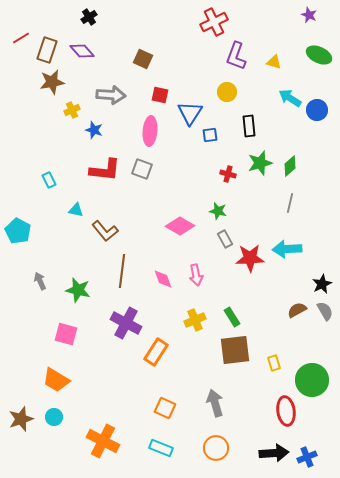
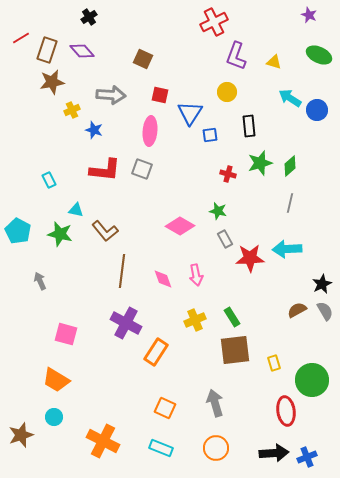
green star at (78, 290): moved 18 px left, 56 px up
brown star at (21, 419): moved 16 px down
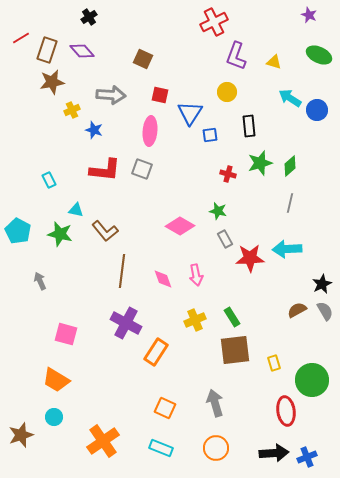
orange cross at (103, 441): rotated 28 degrees clockwise
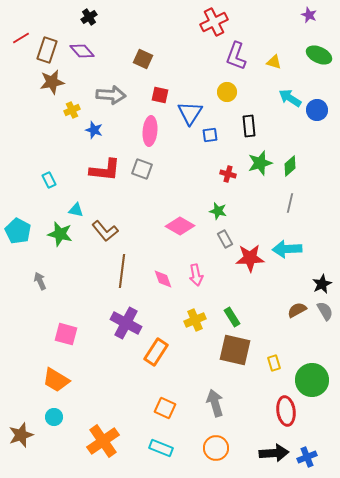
brown square at (235, 350): rotated 20 degrees clockwise
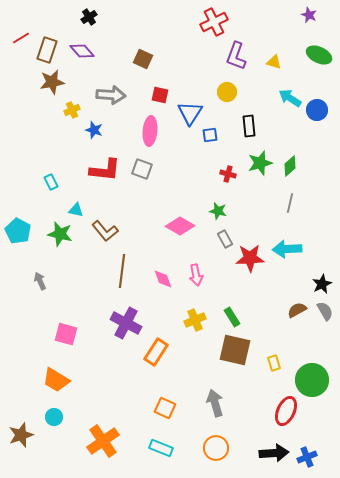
cyan rectangle at (49, 180): moved 2 px right, 2 px down
red ellipse at (286, 411): rotated 32 degrees clockwise
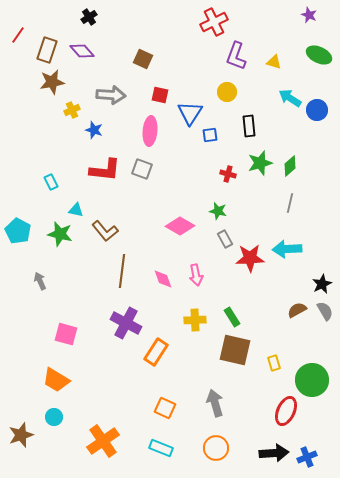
red line at (21, 38): moved 3 px left, 3 px up; rotated 24 degrees counterclockwise
yellow cross at (195, 320): rotated 20 degrees clockwise
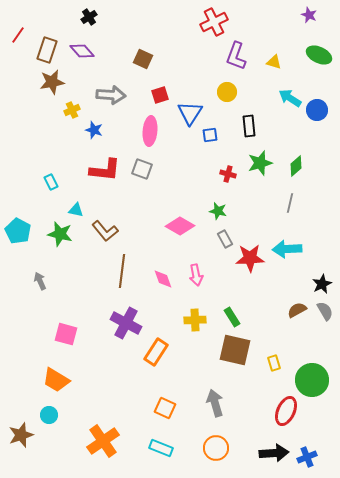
red square at (160, 95): rotated 30 degrees counterclockwise
green diamond at (290, 166): moved 6 px right
cyan circle at (54, 417): moved 5 px left, 2 px up
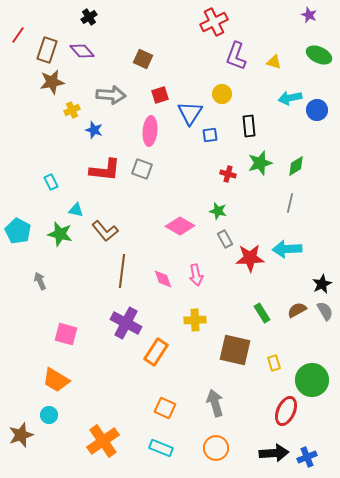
yellow circle at (227, 92): moved 5 px left, 2 px down
cyan arrow at (290, 98): rotated 45 degrees counterclockwise
green diamond at (296, 166): rotated 10 degrees clockwise
green rectangle at (232, 317): moved 30 px right, 4 px up
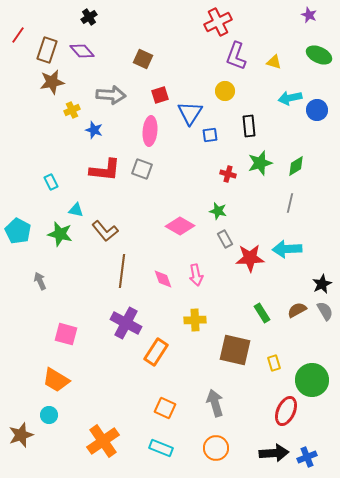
red cross at (214, 22): moved 4 px right
yellow circle at (222, 94): moved 3 px right, 3 px up
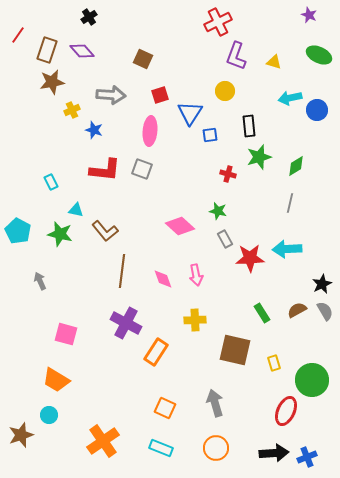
green star at (260, 163): moved 1 px left, 6 px up
pink diamond at (180, 226): rotated 12 degrees clockwise
